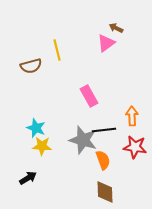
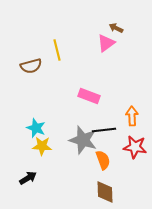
pink rectangle: rotated 40 degrees counterclockwise
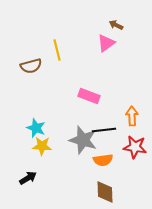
brown arrow: moved 3 px up
orange semicircle: rotated 102 degrees clockwise
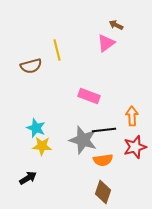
red star: rotated 25 degrees counterclockwise
brown diamond: moved 2 px left; rotated 20 degrees clockwise
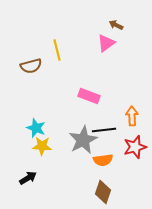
gray star: rotated 28 degrees clockwise
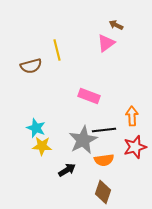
orange semicircle: moved 1 px right
black arrow: moved 39 px right, 8 px up
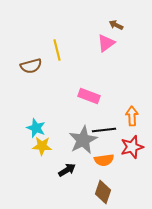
red star: moved 3 px left
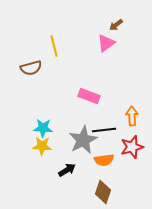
brown arrow: rotated 64 degrees counterclockwise
yellow line: moved 3 px left, 4 px up
brown semicircle: moved 2 px down
cyan star: moved 7 px right; rotated 18 degrees counterclockwise
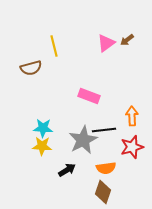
brown arrow: moved 11 px right, 15 px down
orange semicircle: moved 2 px right, 8 px down
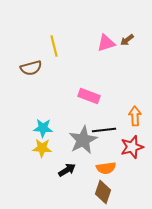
pink triangle: rotated 18 degrees clockwise
orange arrow: moved 3 px right
yellow star: moved 2 px down
